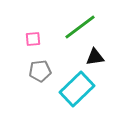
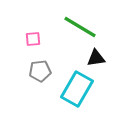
green line: rotated 68 degrees clockwise
black triangle: moved 1 px right, 1 px down
cyan rectangle: rotated 16 degrees counterclockwise
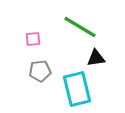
cyan rectangle: rotated 44 degrees counterclockwise
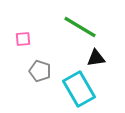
pink square: moved 10 px left
gray pentagon: rotated 25 degrees clockwise
cyan rectangle: moved 2 px right; rotated 16 degrees counterclockwise
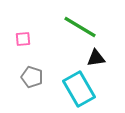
gray pentagon: moved 8 px left, 6 px down
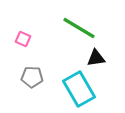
green line: moved 1 px left, 1 px down
pink square: rotated 28 degrees clockwise
gray pentagon: rotated 15 degrees counterclockwise
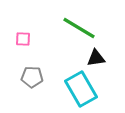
pink square: rotated 21 degrees counterclockwise
cyan rectangle: moved 2 px right
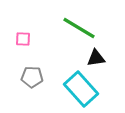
cyan rectangle: rotated 12 degrees counterclockwise
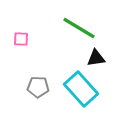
pink square: moved 2 px left
gray pentagon: moved 6 px right, 10 px down
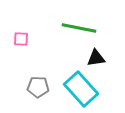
green line: rotated 20 degrees counterclockwise
